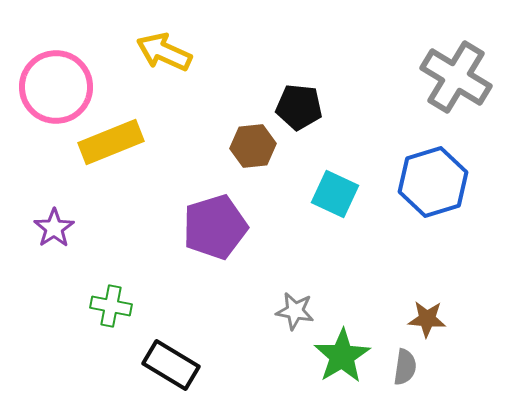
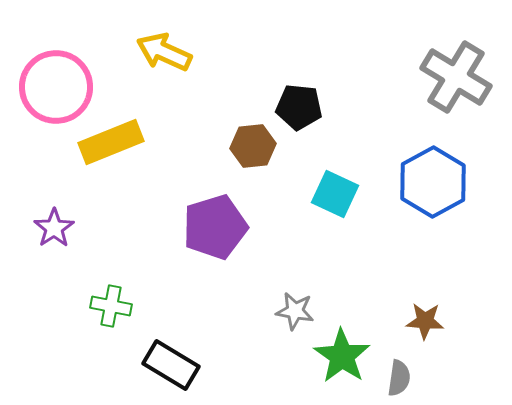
blue hexagon: rotated 12 degrees counterclockwise
brown star: moved 2 px left, 2 px down
green star: rotated 6 degrees counterclockwise
gray semicircle: moved 6 px left, 11 px down
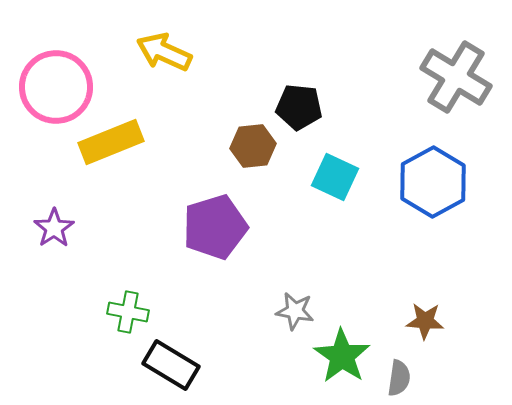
cyan square: moved 17 px up
green cross: moved 17 px right, 6 px down
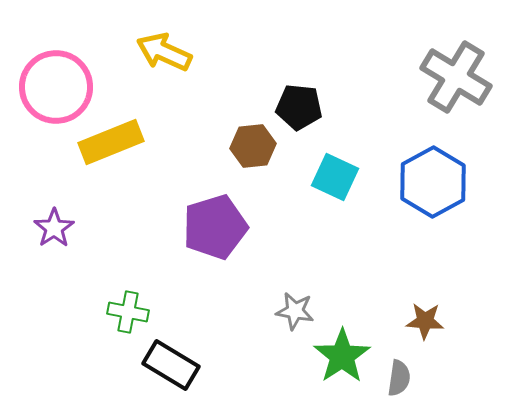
green star: rotated 4 degrees clockwise
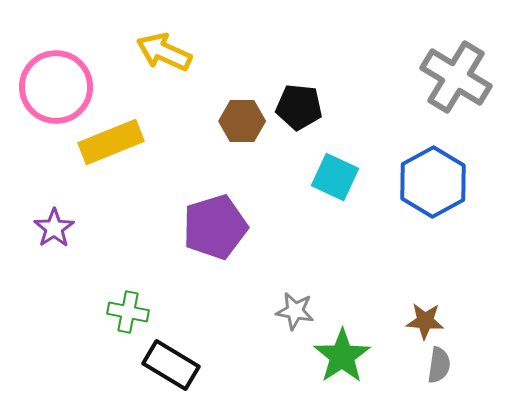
brown hexagon: moved 11 px left, 25 px up; rotated 6 degrees clockwise
gray semicircle: moved 40 px right, 13 px up
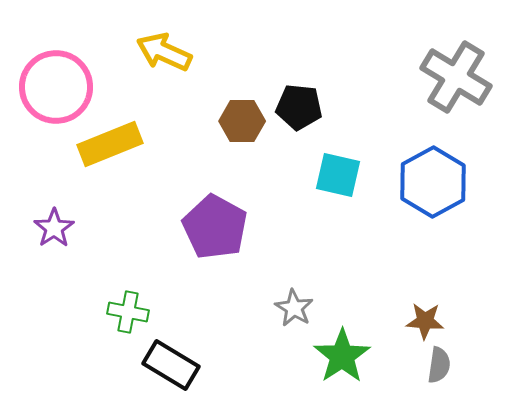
yellow rectangle: moved 1 px left, 2 px down
cyan square: moved 3 px right, 2 px up; rotated 12 degrees counterclockwise
purple pentagon: rotated 26 degrees counterclockwise
gray star: moved 1 px left, 3 px up; rotated 21 degrees clockwise
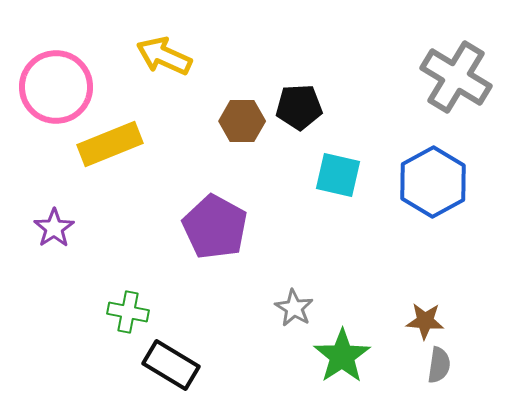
yellow arrow: moved 4 px down
black pentagon: rotated 9 degrees counterclockwise
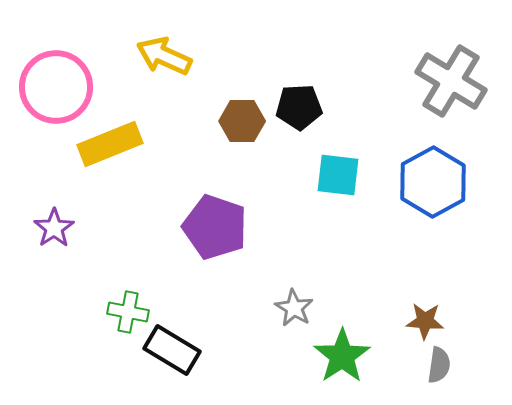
gray cross: moved 5 px left, 4 px down
cyan square: rotated 6 degrees counterclockwise
purple pentagon: rotated 10 degrees counterclockwise
black rectangle: moved 1 px right, 15 px up
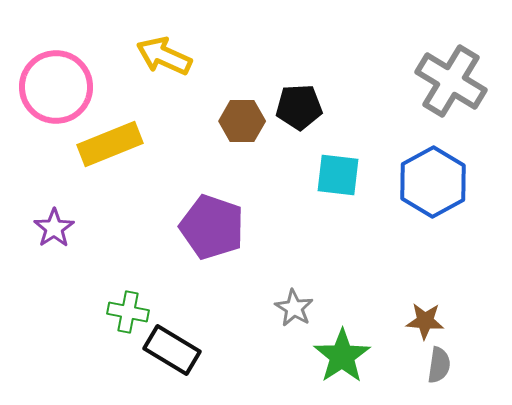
purple pentagon: moved 3 px left
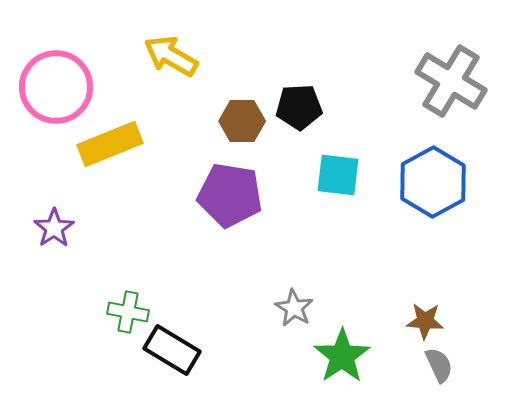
yellow arrow: moved 7 px right; rotated 6 degrees clockwise
purple pentagon: moved 18 px right, 32 px up; rotated 10 degrees counterclockwise
gray semicircle: rotated 33 degrees counterclockwise
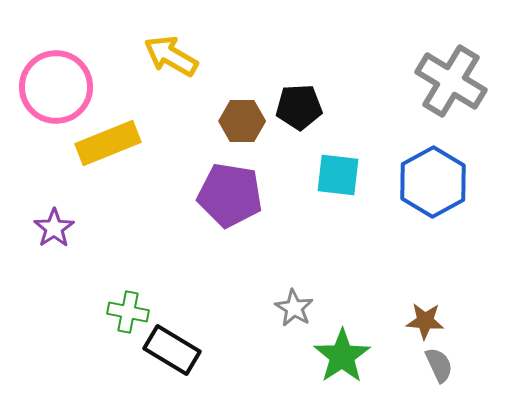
yellow rectangle: moved 2 px left, 1 px up
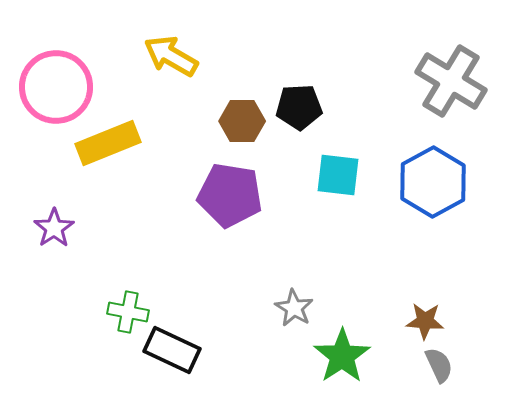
black rectangle: rotated 6 degrees counterclockwise
